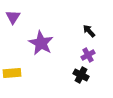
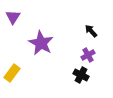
black arrow: moved 2 px right
yellow rectangle: rotated 48 degrees counterclockwise
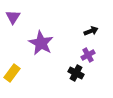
black arrow: rotated 112 degrees clockwise
black cross: moved 5 px left, 2 px up
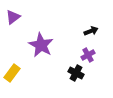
purple triangle: rotated 21 degrees clockwise
purple star: moved 2 px down
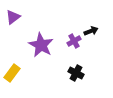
purple cross: moved 14 px left, 14 px up
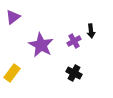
black arrow: rotated 104 degrees clockwise
black cross: moved 2 px left
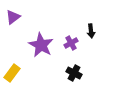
purple cross: moved 3 px left, 2 px down
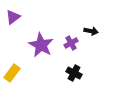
black arrow: rotated 72 degrees counterclockwise
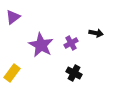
black arrow: moved 5 px right, 2 px down
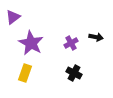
black arrow: moved 4 px down
purple star: moved 10 px left, 2 px up
yellow rectangle: moved 13 px right; rotated 18 degrees counterclockwise
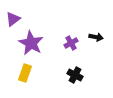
purple triangle: moved 2 px down
black cross: moved 1 px right, 2 px down
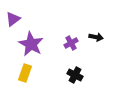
purple star: moved 1 px down
